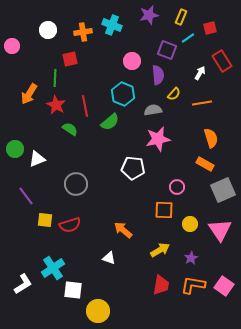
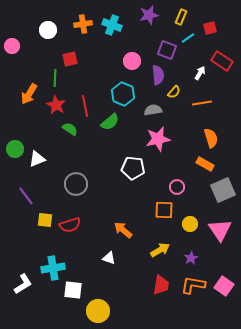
orange cross at (83, 32): moved 8 px up
red rectangle at (222, 61): rotated 25 degrees counterclockwise
yellow semicircle at (174, 94): moved 2 px up
cyan cross at (53, 268): rotated 25 degrees clockwise
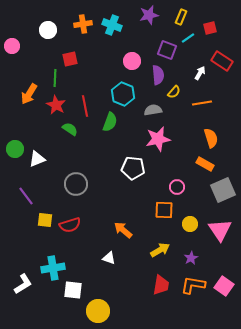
green semicircle at (110, 122): rotated 30 degrees counterclockwise
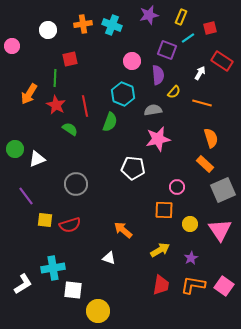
orange line at (202, 103): rotated 24 degrees clockwise
orange rectangle at (205, 164): rotated 12 degrees clockwise
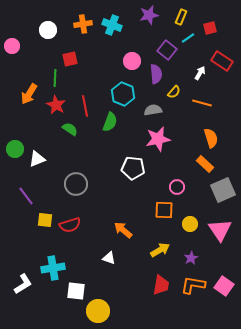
purple square at (167, 50): rotated 18 degrees clockwise
purple semicircle at (158, 75): moved 2 px left, 1 px up
white square at (73, 290): moved 3 px right, 1 px down
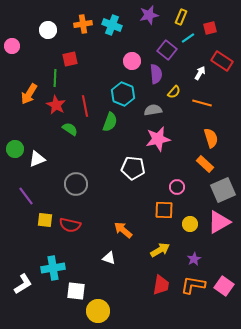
red semicircle at (70, 225): rotated 30 degrees clockwise
pink triangle at (220, 230): moved 1 px left, 8 px up; rotated 35 degrees clockwise
purple star at (191, 258): moved 3 px right, 1 px down
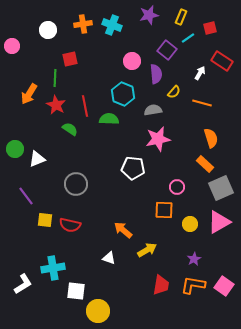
green semicircle at (110, 122): moved 1 px left, 3 px up; rotated 108 degrees counterclockwise
gray square at (223, 190): moved 2 px left, 2 px up
yellow arrow at (160, 250): moved 13 px left
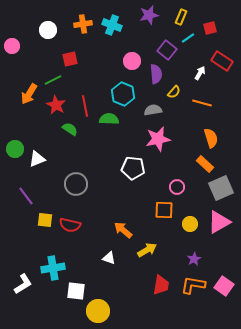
green line at (55, 78): moved 2 px left, 2 px down; rotated 60 degrees clockwise
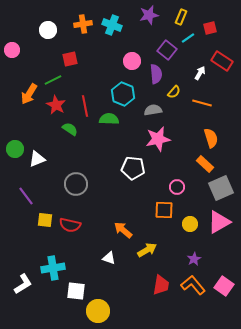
pink circle at (12, 46): moved 4 px down
orange L-shape at (193, 285): rotated 40 degrees clockwise
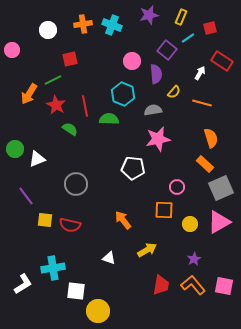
orange arrow at (123, 230): moved 10 px up; rotated 12 degrees clockwise
pink square at (224, 286): rotated 24 degrees counterclockwise
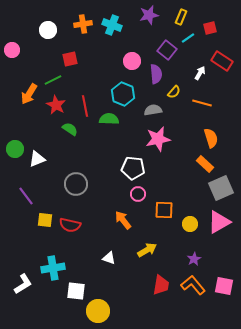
pink circle at (177, 187): moved 39 px left, 7 px down
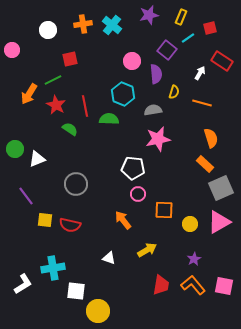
cyan cross at (112, 25): rotated 18 degrees clockwise
yellow semicircle at (174, 92): rotated 24 degrees counterclockwise
